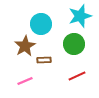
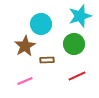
brown rectangle: moved 3 px right
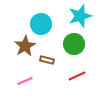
brown rectangle: rotated 16 degrees clockwise
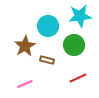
cyan star: rotated 10 degrees clockwise
cyan circle: moved 7 px right, 2 px down
green circle: moved 1 px down
red line: moved 1 px right, 2 px down
pink line: moved 3 px down
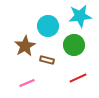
pink line: moved 2 px right, 1 px up
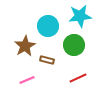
pink line: moved 3 px up
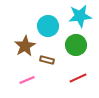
green circle: moved 2 px right
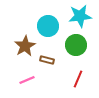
red line: moved 1 px down; rotated 42 degrees counterclockwise
